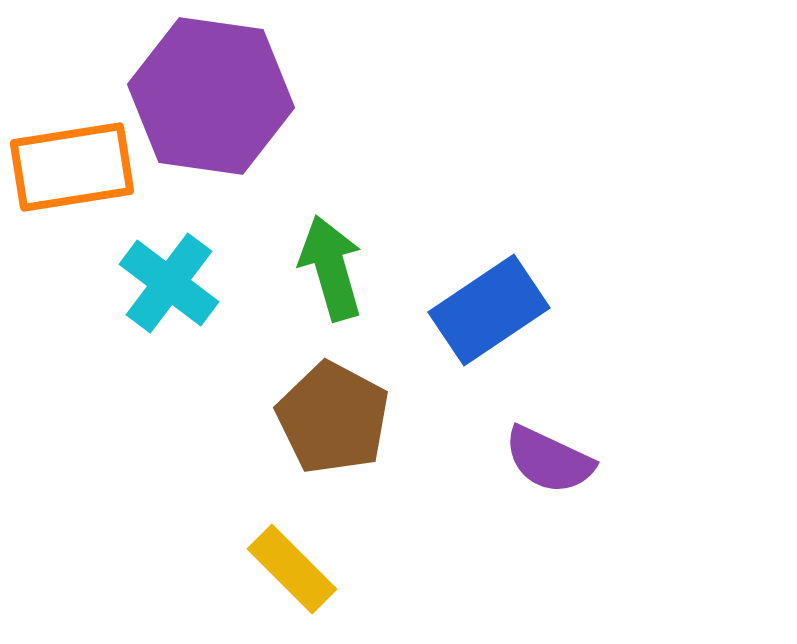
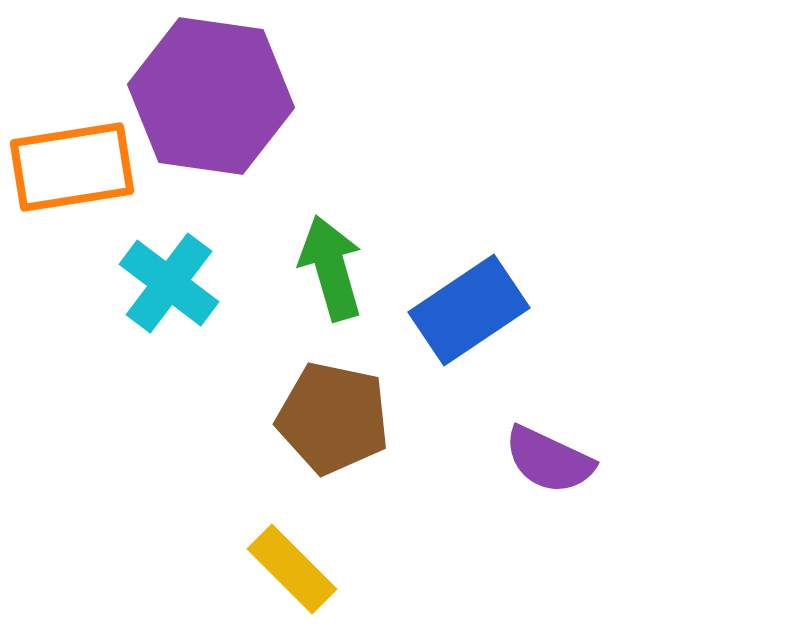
blue rectangle: moved 20 px left
brown pentagon: rotated 16 degrees counterclockwise
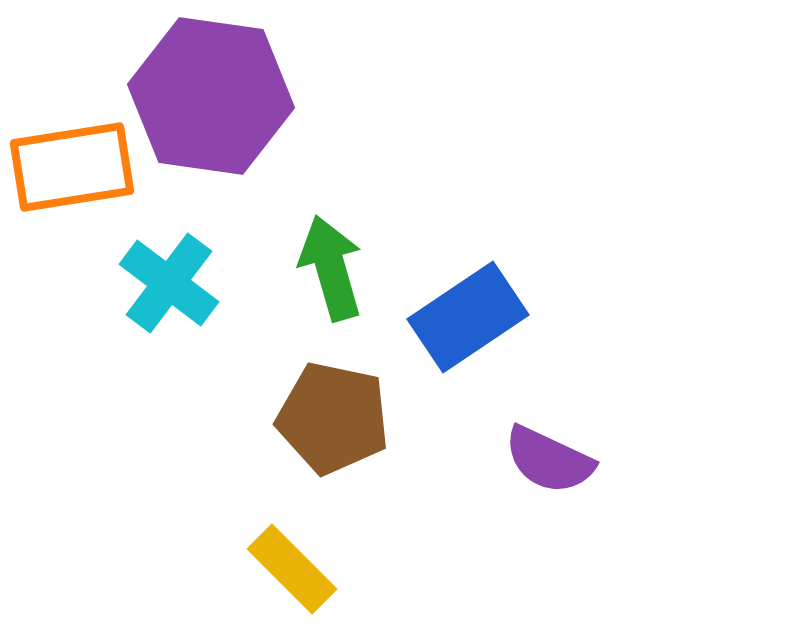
blue rectangle: moved 1 px left, 7 px down
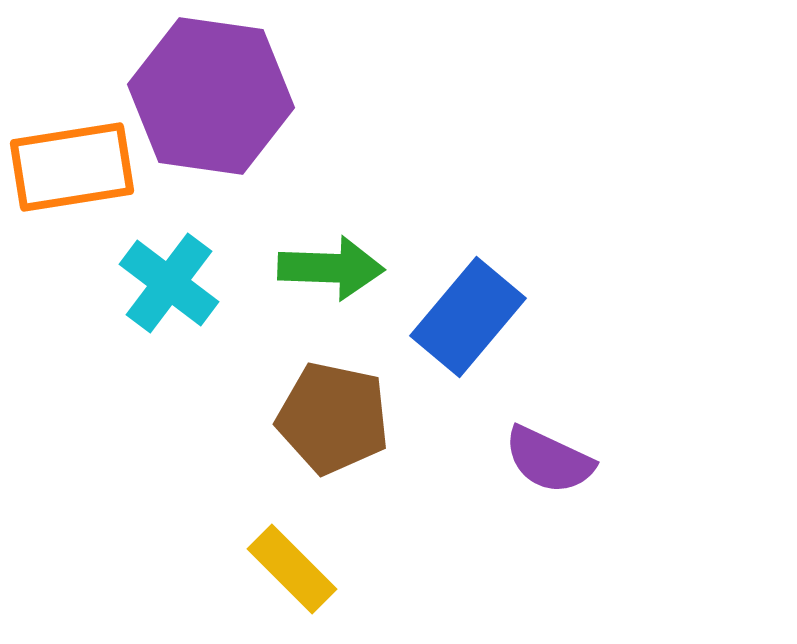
green arrow: rotated 108 degrees clockwise
blue rectangle: rotated 16 degrees counterclockwise
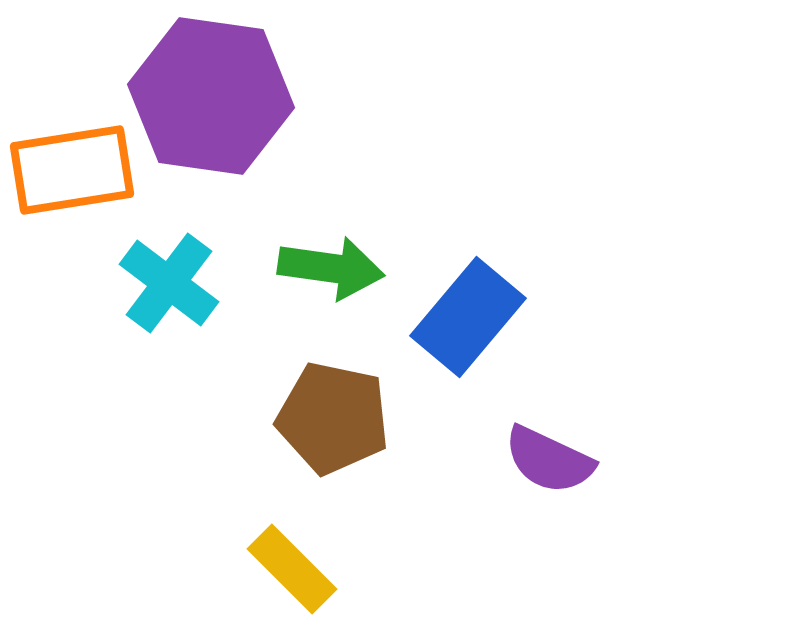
orange rectangle: moved 3 px down
green arrow: rotated 6 degrees clockwise
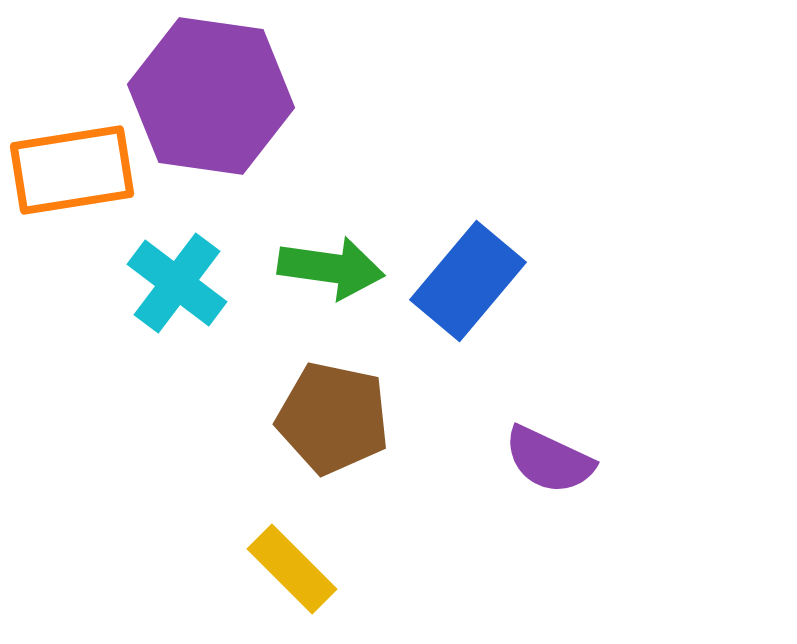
cyan cross: moved 8 px right
blue rectangle: moved 36 px up
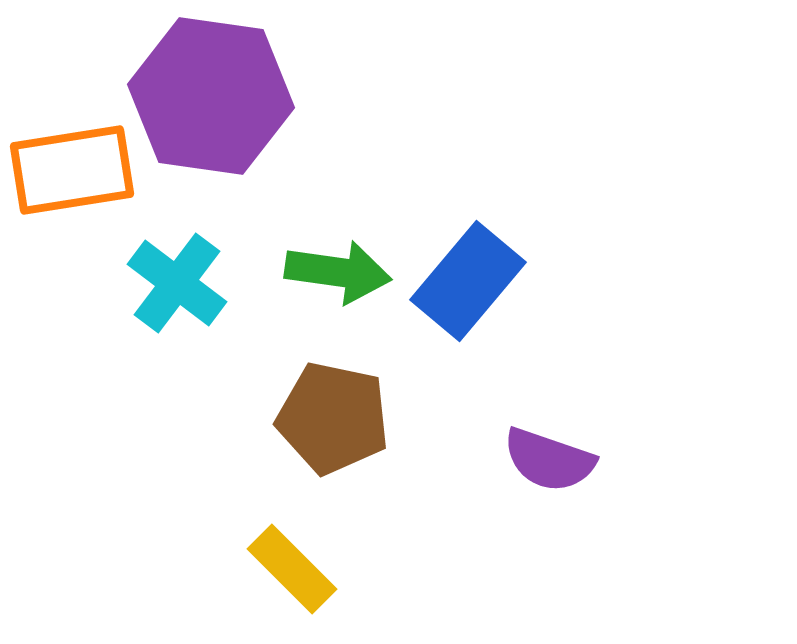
green arrow: moved 7 px right, 4 px down
purple semicircle: rotated 6 degrees counterclockwise
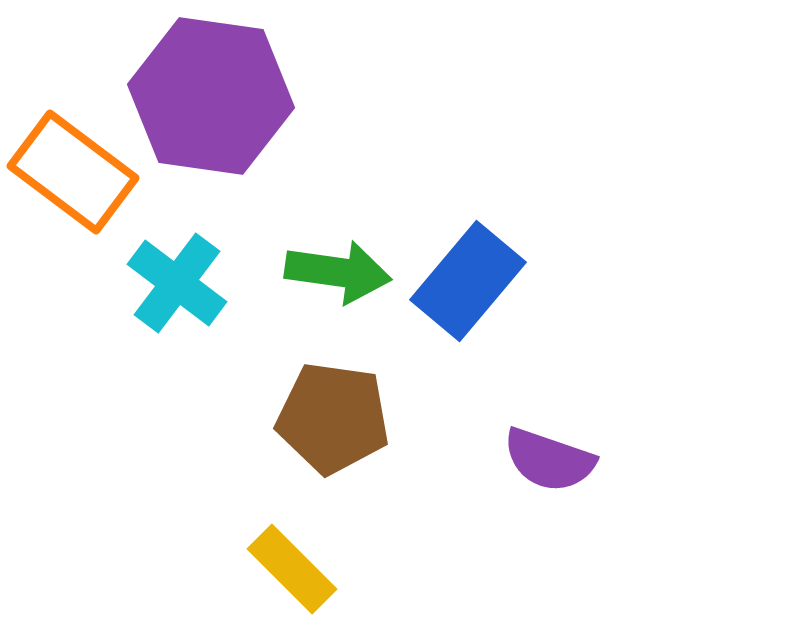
orange rectangle: moved 1 px right, 2 px down; rotated 46 degrees clockwise
brown pentagon: rotated 4 degrees counterclockwise
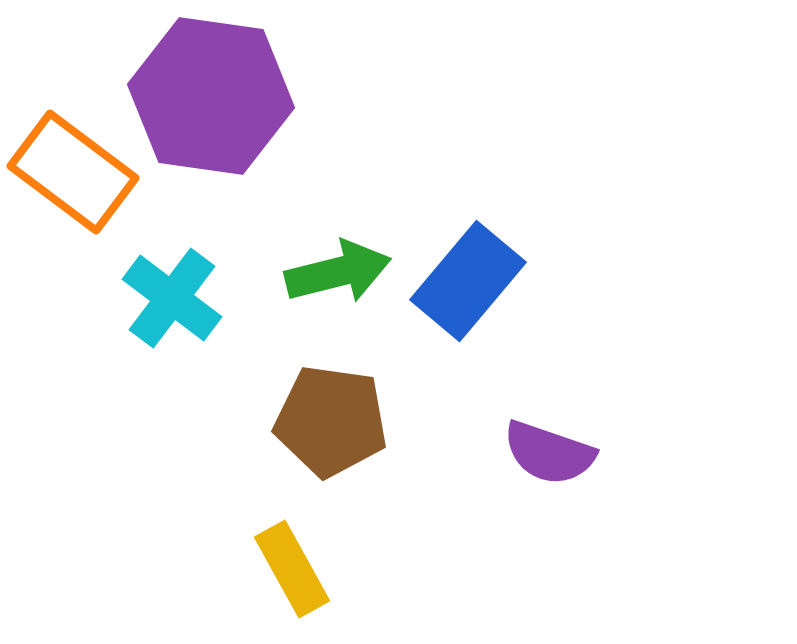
green arrow: rotated 22 degrees counterclockwise
cyan cross: moved 5 px left, 15 px down
brown pentagon: moved 2 px left, 3 px down
purple semicircle: moved 7 px up
yellow rectangle: rotated 16 degrees clockwise
